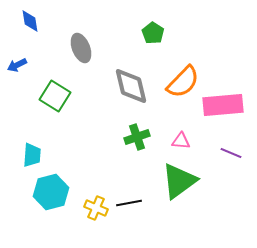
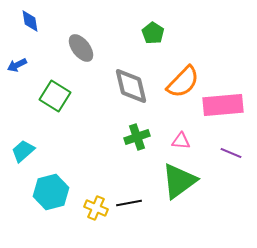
gray ellipse: rotated 16 degrees counterclockwise
cyan trapezoid: moved 9 px left, 4 px up; rotated 135 degrees counterclockwise
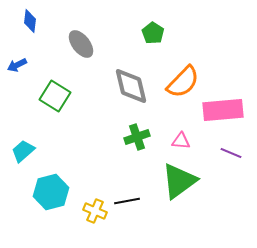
blue diamond: rotated 15 degrees clockwise
gray ellipse: moved 4 px up
pink rectangle: moved 5 px down
black line: moved 2 px left, 2 px up
yellow cross: moved 1 px left, 3 px down
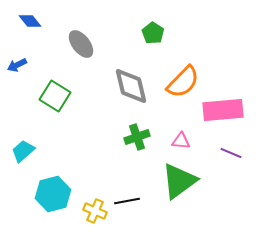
blue diamond: rotated 45 degrees counterclockwise
cyan hexagon: moved 2 px right, 2 px down
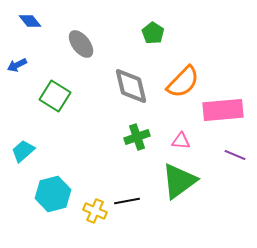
purple line: moved 4 px right, 2 px down
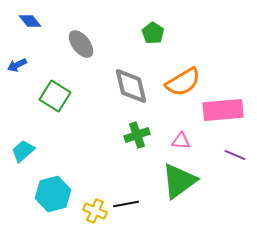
orange semicircle: rotated 15 degrees clockwise
green cross: moved 2 px up
black line: moved 1 px left, 3 px down
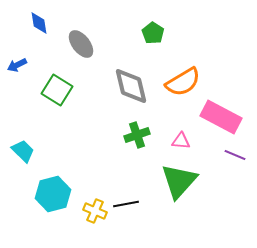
blue diamond: moved 9 px right, 2 px down; rotated 30 degrees clockwise
green square: moved 2 px right, 6 px up
pink rectangle: moved 2 px left, 7 px down; rotated 33 degrees clockwise
cyan trapezoid: rotated 85 degrees clockwise
green triangle: rotated 12 degrees counterclockwise
